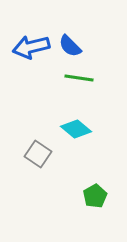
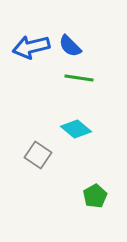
gray square: moved 1 px down
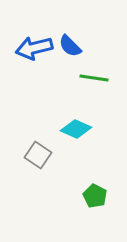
blue arrow: moved 3 px right, 1 px down
green line: moved 15 px right
cyan diamond: rotated 16 degrees counterclockwise
green pentagon: rotated 15 degrees counterclockwise
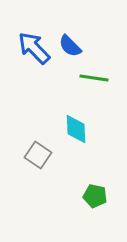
blue arrow: rotated 60 degrees clockwise
cyan diamond: rotated 64 degrees clockwise
green pentagon: rotated 15 degrees counterclockwise
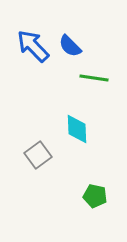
blue arrow: moved 1 px left, 2 px up
cyan diamond: moved 1 px right
gray square: rotated 20 degrees clockwise
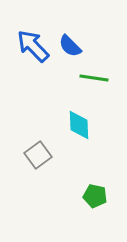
cyan diamond: moved 2 px right, 4 px up
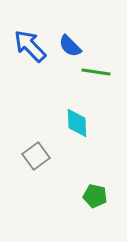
blue arrow: moved 3 px left
green line: moved 2 px right, 6 px up
cyan diamond: moved 2 px left, 2 px up
gray square: moved 2 px left, 1 px down
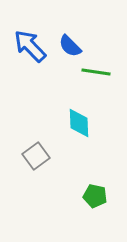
cyan diamond: moved 2 px right
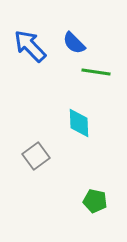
blue semicircle: moved 4 px right, 3 px up
green pentagon: moved 5 px down
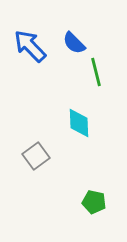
green line: rotated 68 degrees clockwise
green pentagon: moved 1 px left, 1 px down
